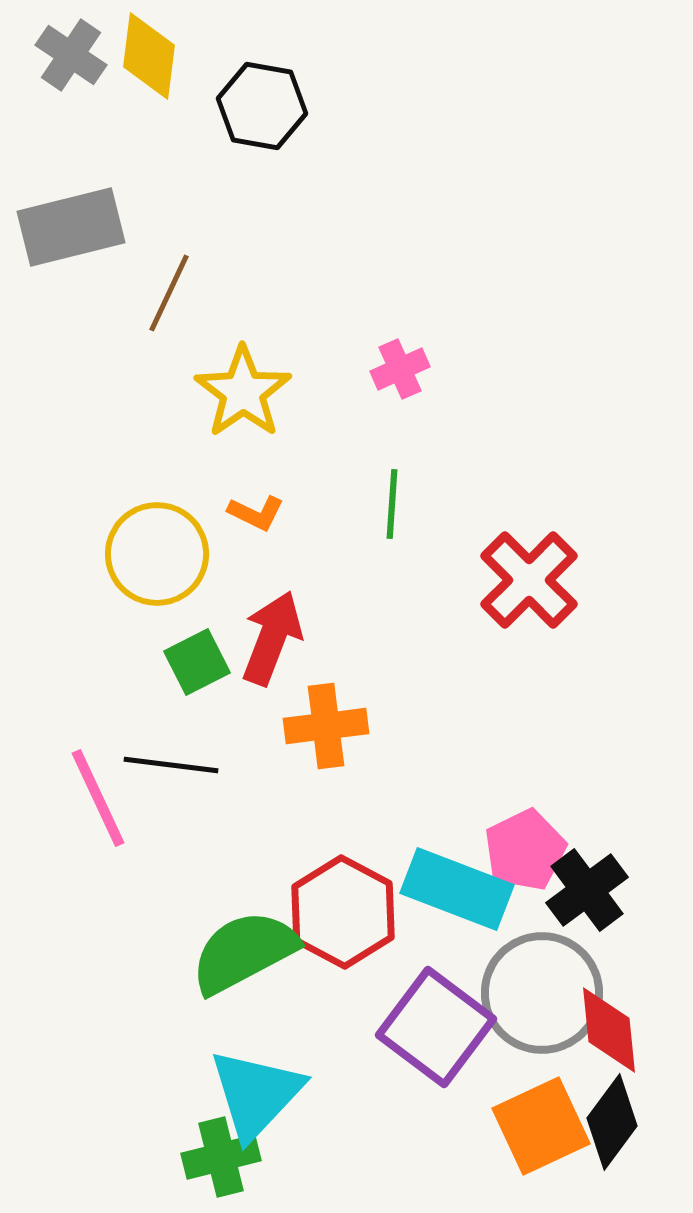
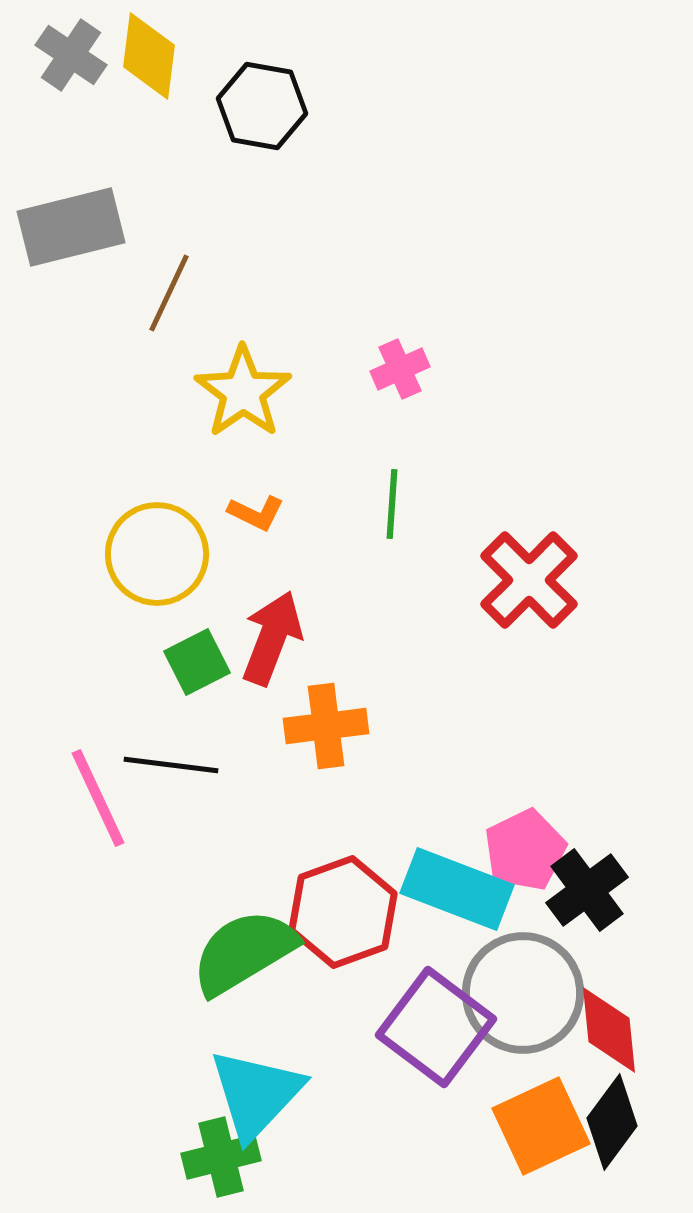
red hexagon: rotated 12 degrees clockwise
green semicircle: rotated 3 degrees counterclockwise
gray circle: moved 19 px left
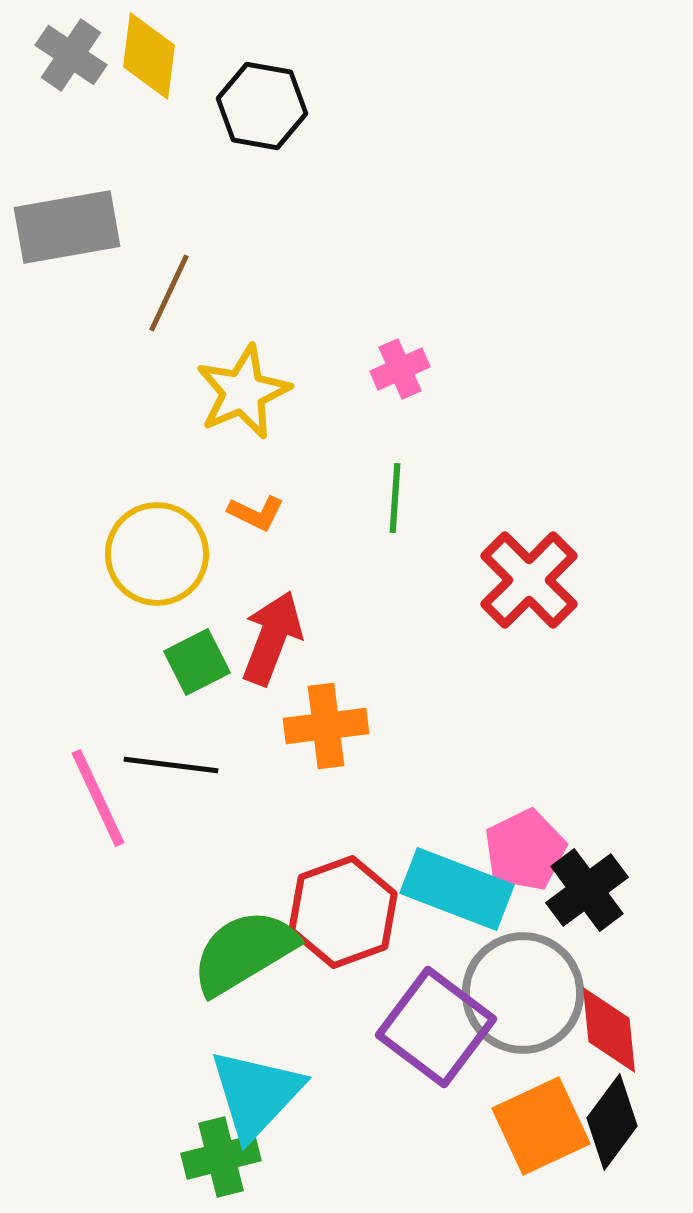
gray rectangle: moved 4 px left; rotated 4 degrees clockwise
yellow star: rotated 12 degrees clockwise
green line: moved 3 px right, 6 px up
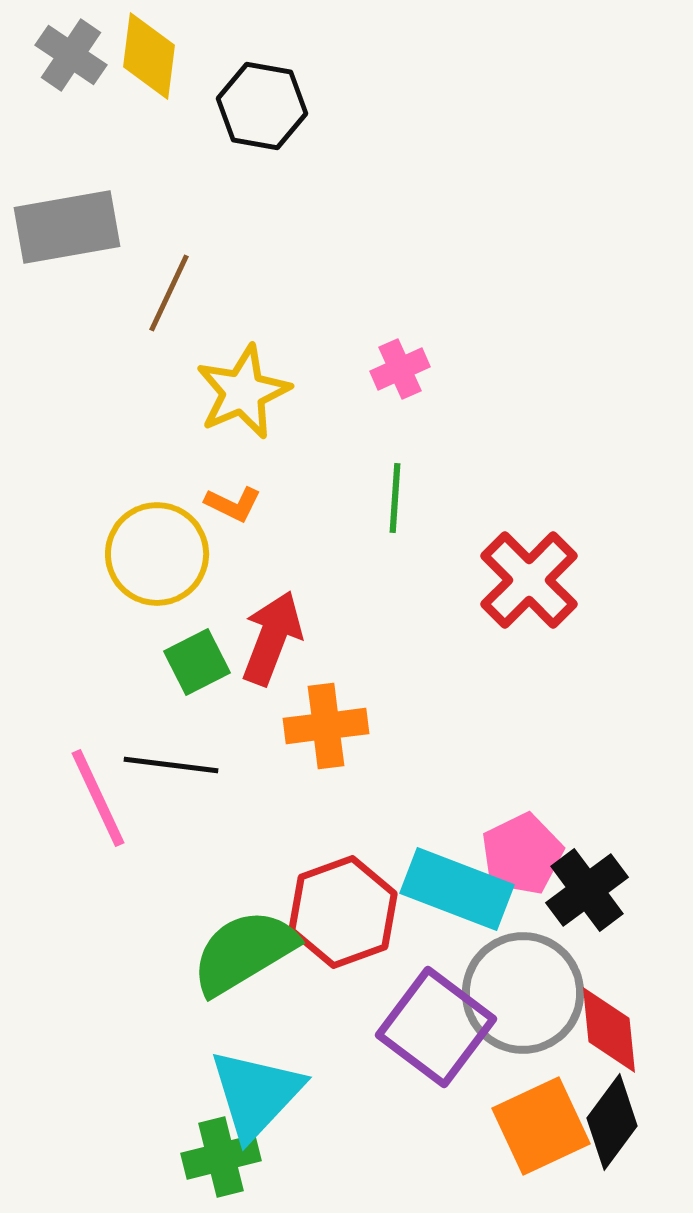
orange L-shape: moved 23 px left, 9 px up
pink pentagon: moved 3 px left, 4 px down
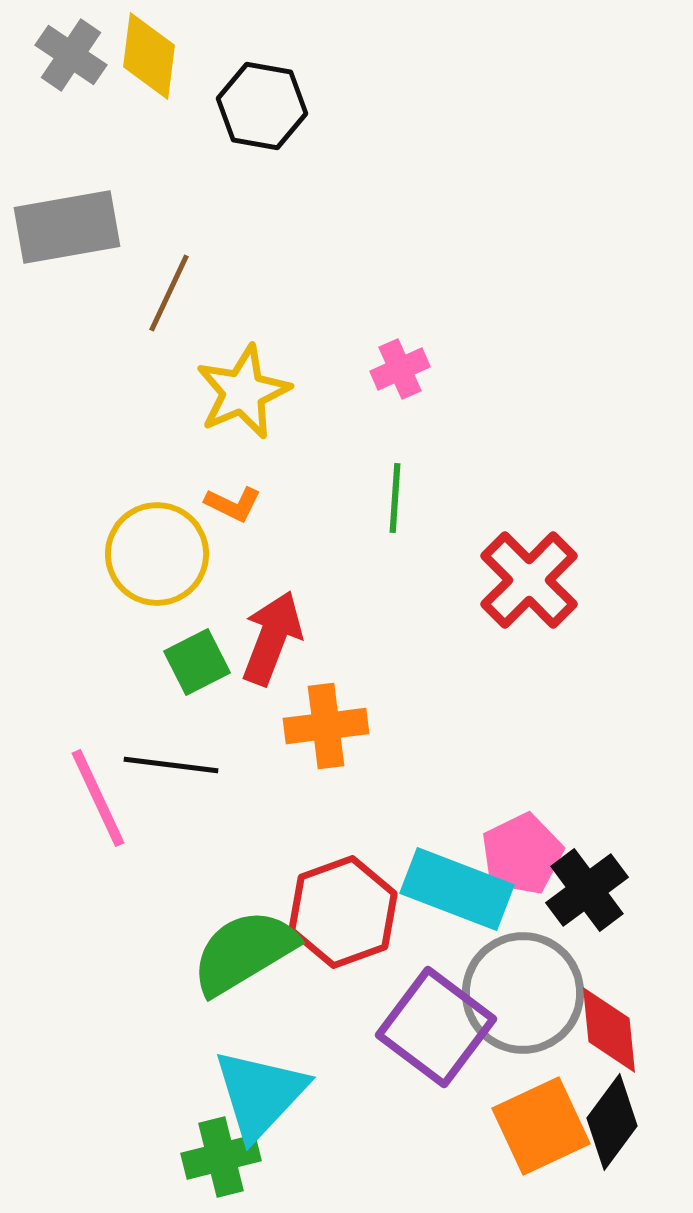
cyan triangle: moved 4 px right
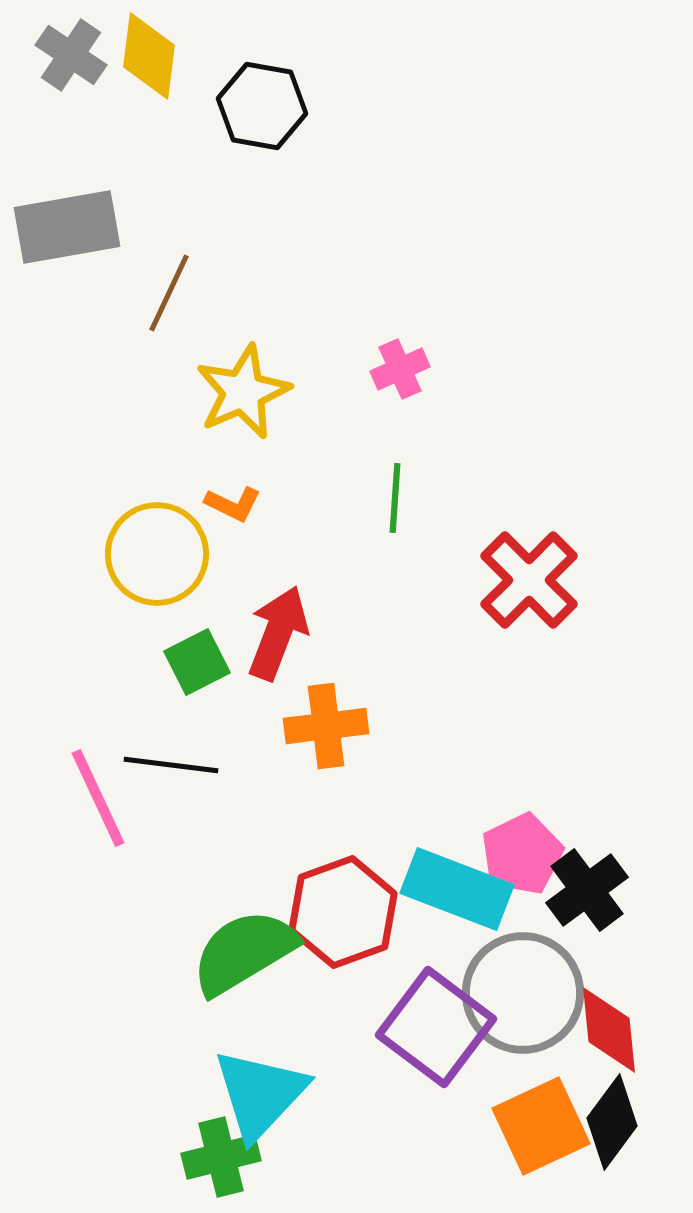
red arrow: moved 6 px right, 5 px up
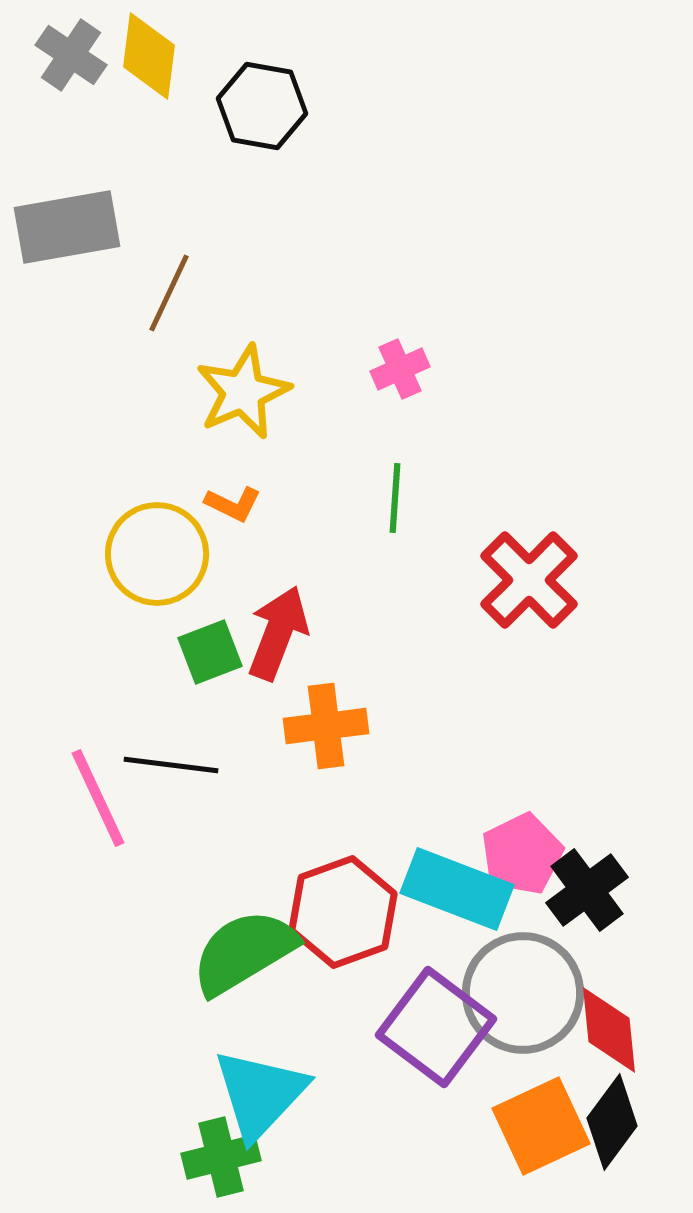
green square: moved 13 px right, 10 px up; rotated 6 degrees clockwise
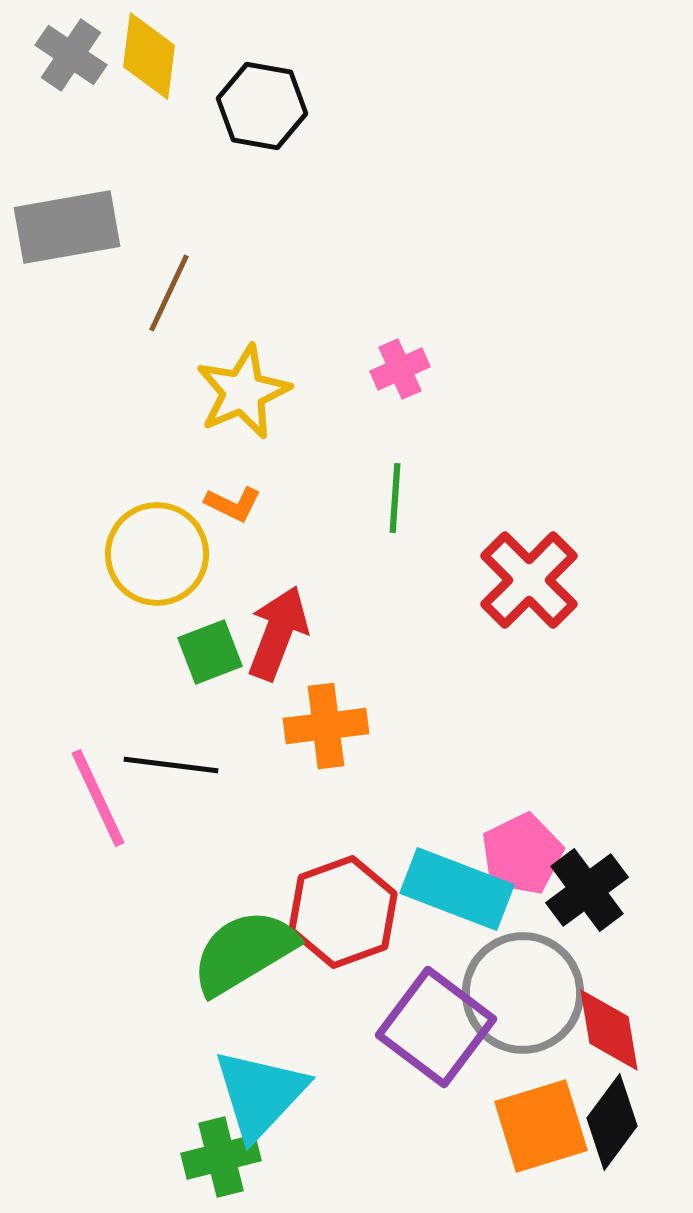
red diamond: rotated 4 degrees counterclockwise
orange square: rotated 8 degrees clockwise
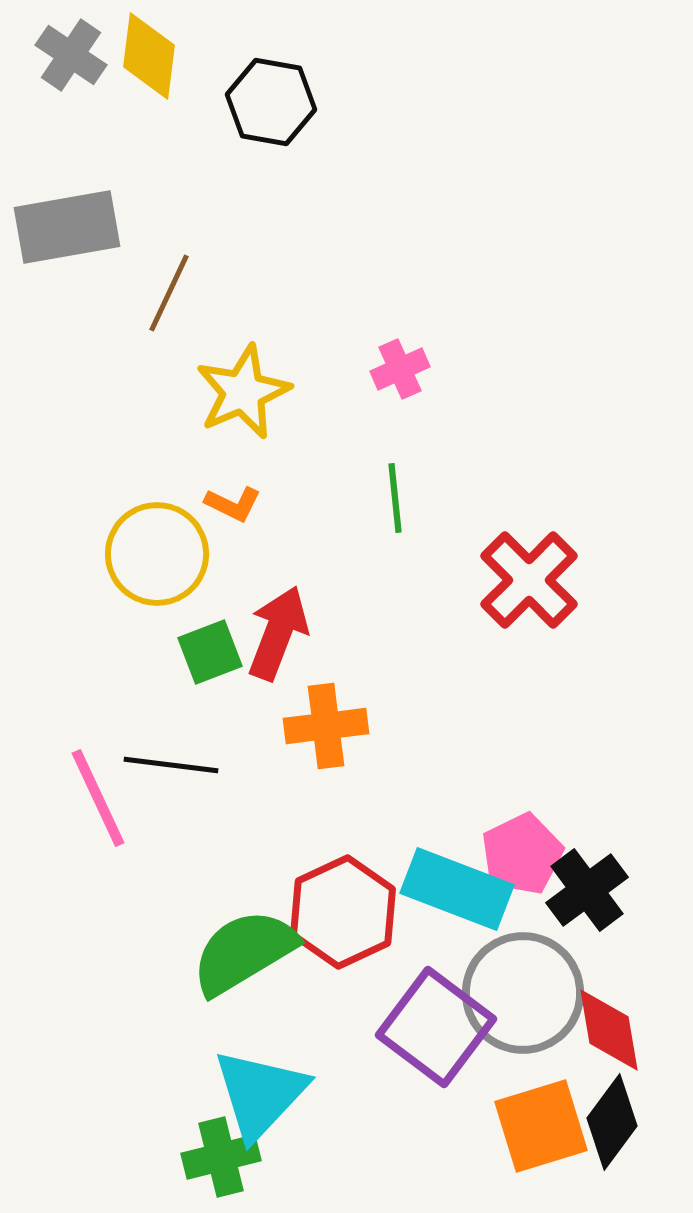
black hexagon: moved 9 px right, 4 px up
green line: rotated 10 degrees counterclockwise
red hexagon: rotated 5 degrees counterclockwise
